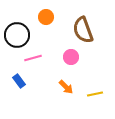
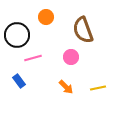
yellow line: moved 3 px right, 6 px up
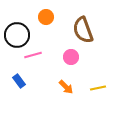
pink line: moved 3 px up
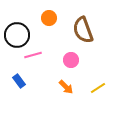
orange circle: moved 3 px right, 1 px down
pink circle: moved 3 px down
yellow line: rotated 21 degrees counterclockwise
